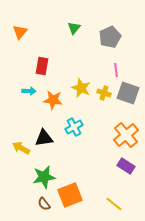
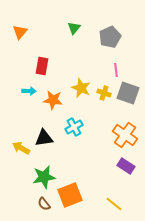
orange cross: moved 1 px left; rotated 15 degrees counterclockwise
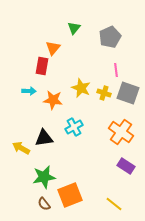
orange triangle: moved 33 px right, 16 px down
orange cross: moved 4 px left, 3 px up
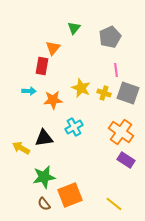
orange star: rotated 12 degrees counterclockwise
purple rectangle: moved 6 px up
